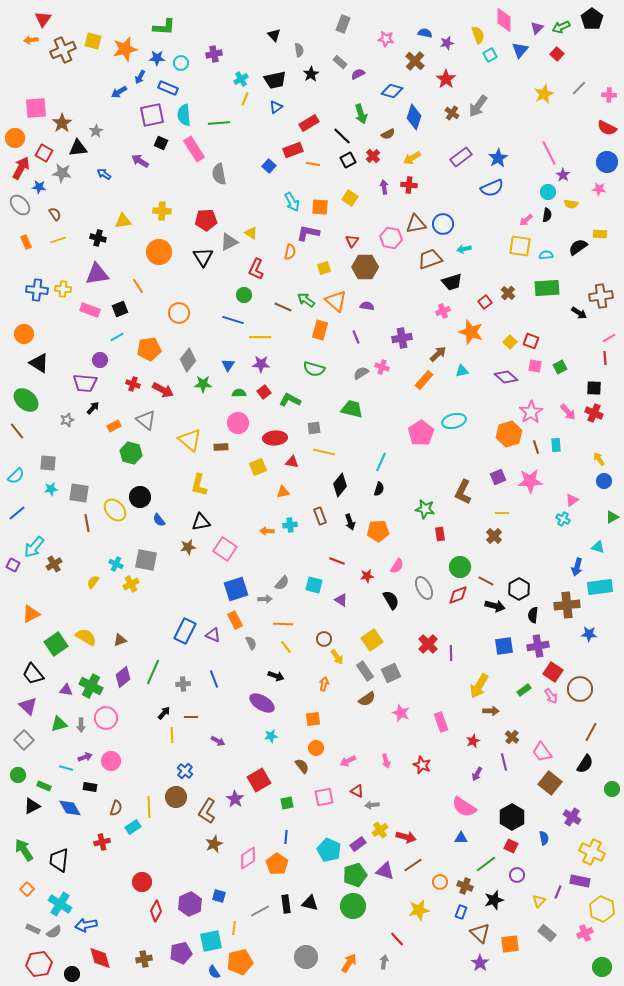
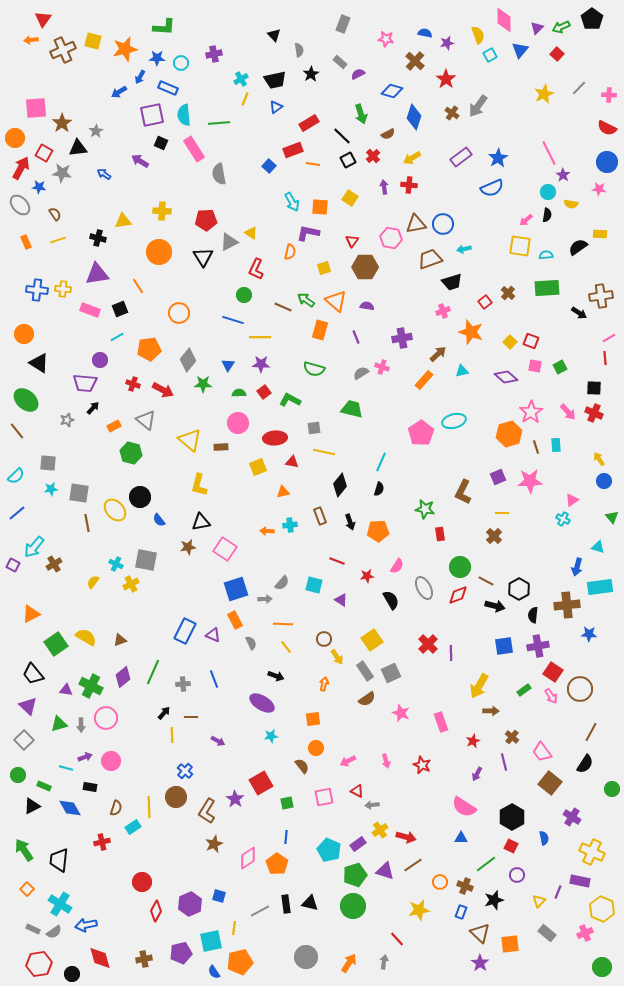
green triangle at (612, 517): rotated 40 degrees counterclockwise
red square at (259, 780): moved 2 px right, 3 px down
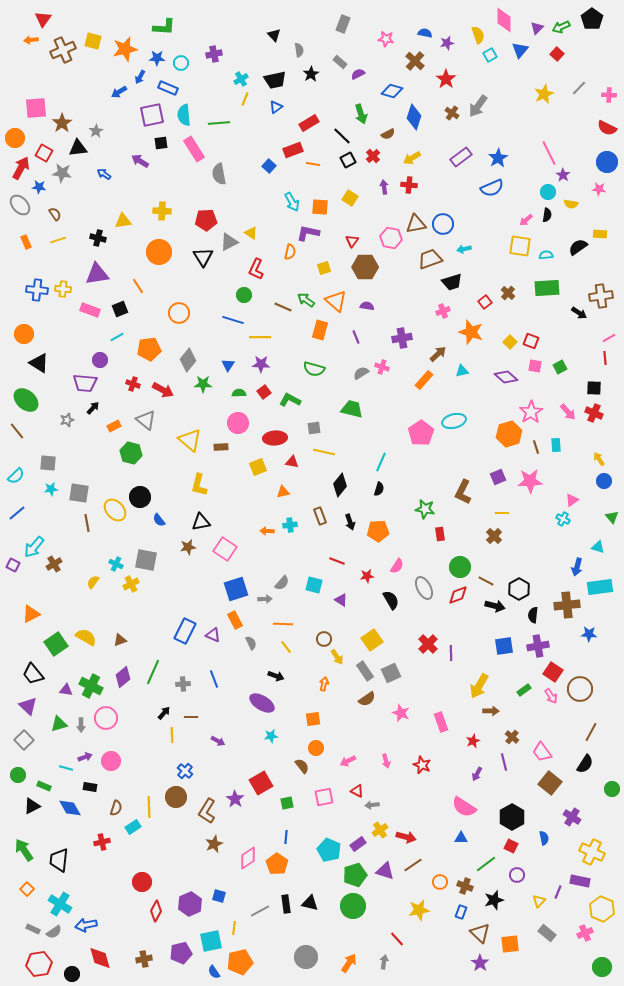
black square at (161, 143): rotated 32 degrees counterclockwise
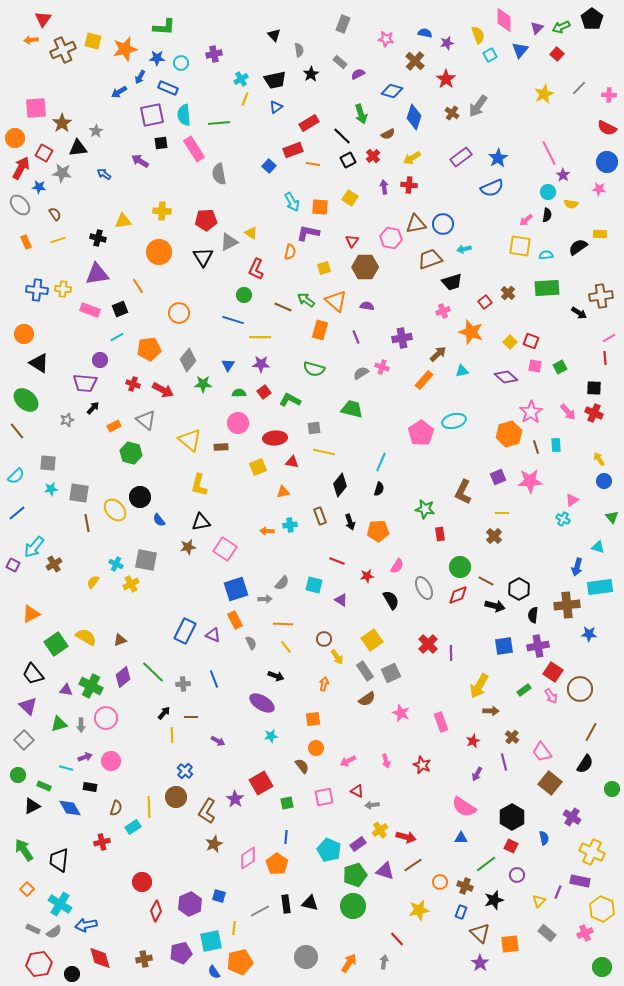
green line at (153, 672): rotated 70 degrees counterclockwise
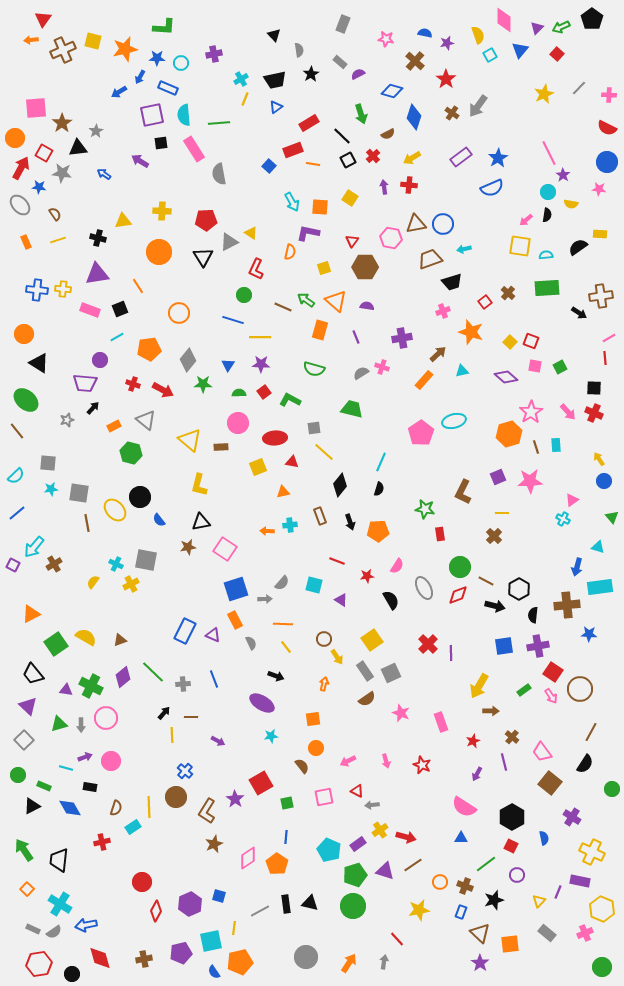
yellow line at (324, 452): rotated 30 degrees clockwise
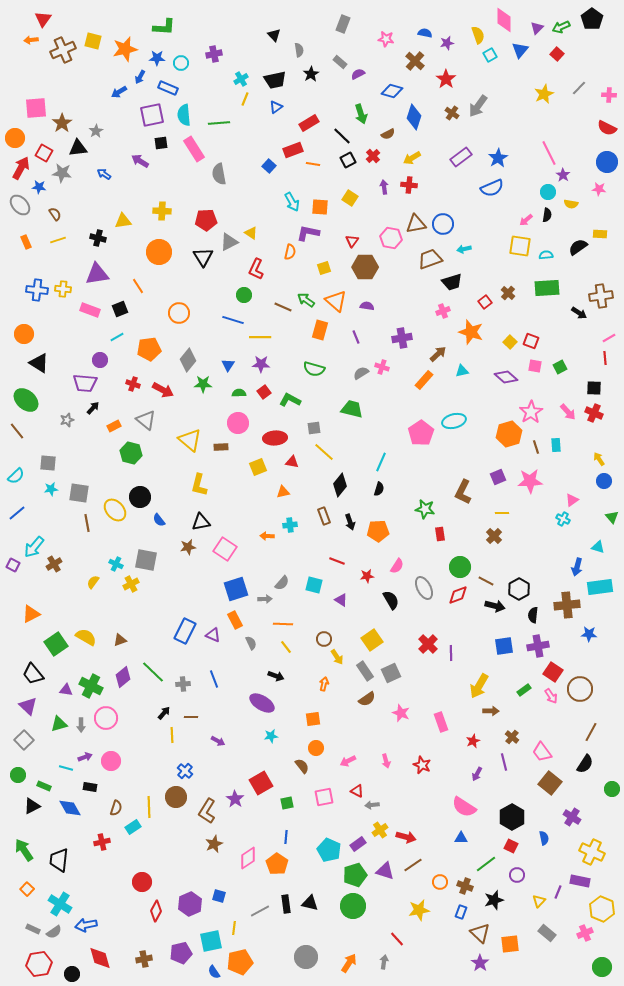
brown rectangle at (320, 516): moved 4 px right
orange arrow at (267, 531): moved 5 px down
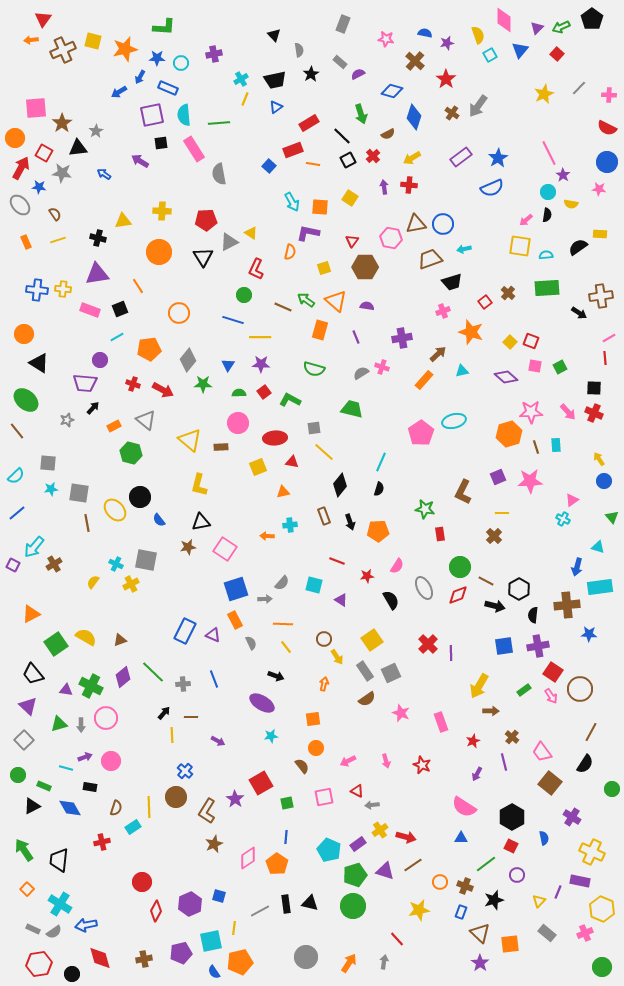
pink star at (531, 412): rotated 30 degrees clockwise
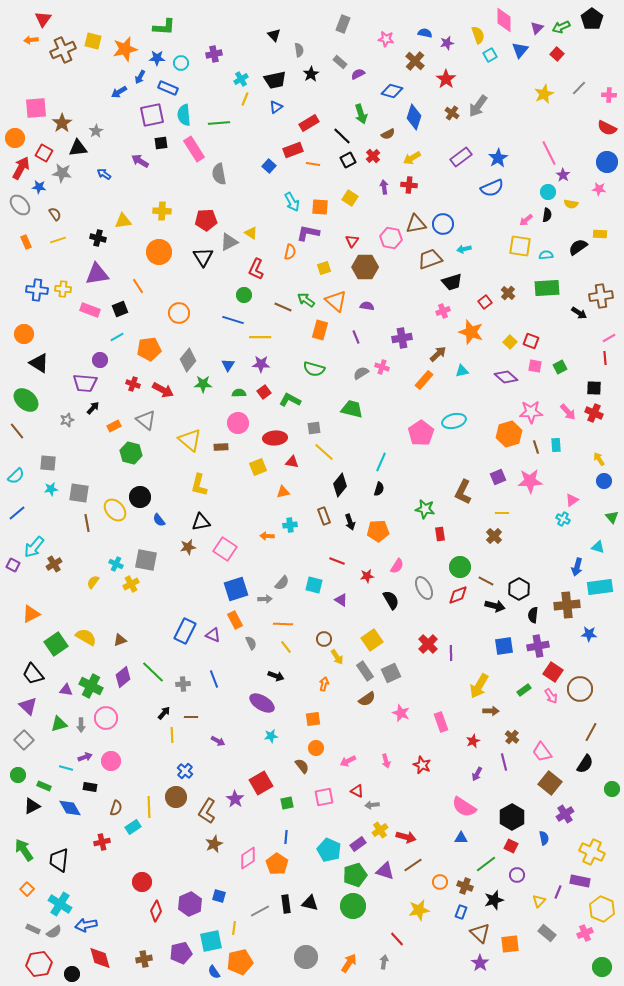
purple cross at (572, 817): moved 7 px left, 3 px up; rotated 24 degrees clockwise
